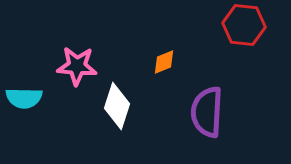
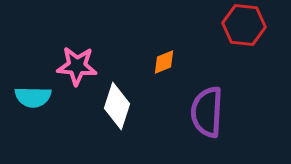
cyan semicircle: moved 9 px right, 1 px up
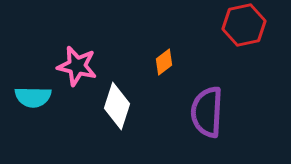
red hexagon: rotated 18 degrees counterclockwise
orange diamond: rotated 16 degrees counterclockwise
pink star: rotated 9 degrees clockwise
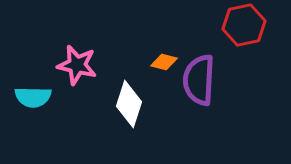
orange diamond: rotated 52 degrees clockwise
pink star: moved 1 px up
white diamond: moved 12 px right, 2 px up
purple semicircle: moved 8 px left, 32 px up
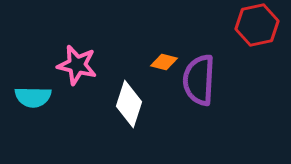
red hexagon: moved 13 px right
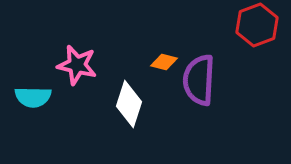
red hexagon: rotated 9 degrees counterclockwise
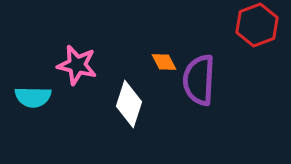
orange diamond: rotated 48 degrees clockwise
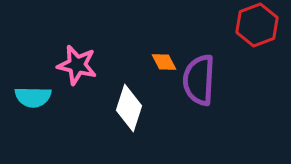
white diamond: moved 4 px down
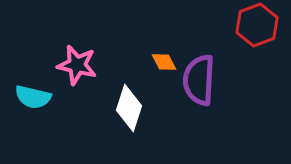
cyan semicircle: rotated 12 degrees clockwise
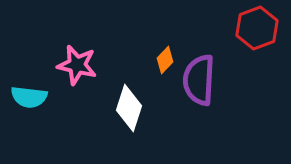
red hexagon: moved 3 px down
orange diamond: moved 1 px right, 2 px up; rotated 72 degrees clockwise
cyan semicircle: moved 4 px left; rotated 6 degrees counterclockwise
